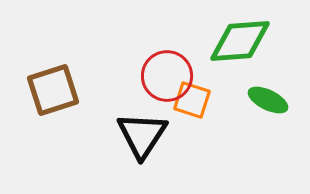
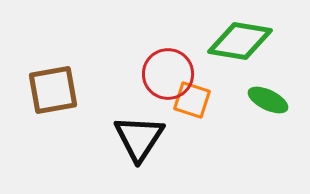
green diamond: rotated 14 degrees clockwise
red circle: moved 1 px right, 2 px up
brown square: rotated 8 degrees clockwise
black triangle: moved 3 px left, 3 px down
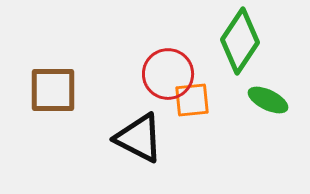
green diamond: rotated 66 degrees counterclockwise
brown square: rotated 10 degrees clockwise
orange square: rotated 24 degrees counterclockwise
black triangle: rotated 36 degrees counterclockwise
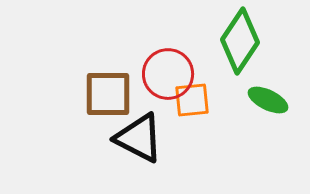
brown square: moved 55 px right, 4 px down
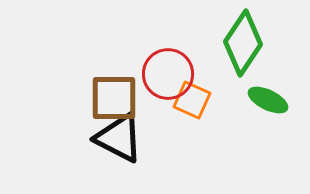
green diamond: moved 3 px right, 2 px down
brown square: moved 6 px right, 4 px down
orange square: rotated 30 degrees clockwise
black triangle: moved 20 px left
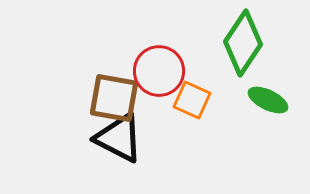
red circle: moved 9 px left, 3 px up
brown square: rotated 10 degrees clockwise
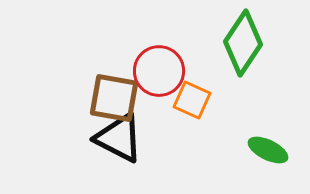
green ellipse: moved 50 px down
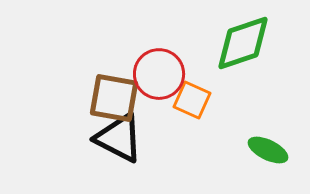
green diamond: rotated 38 degrees clockwise
red circle: moved 3 px down
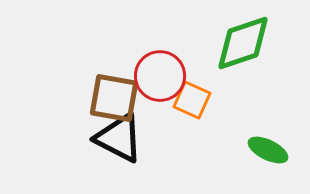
red circle: moved 1 px right, 2 px down
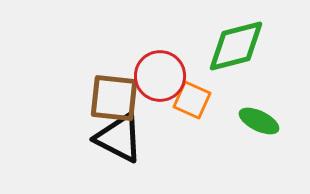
green diamond: moved 7 px left, 3 px down; rotated 4 degrees clockwise
brown square: rotated 4 degrees counterclockwise
green ellipse: moved 9 px left, 29 px up
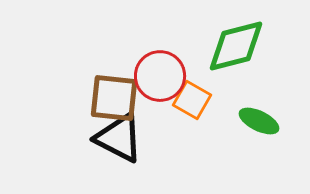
orange square: rotated 6 degrees clockwise
